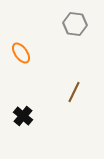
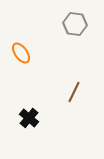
black cross: moved 6 px right, 2 px down
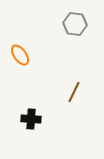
orange ellipse: moved 1 px left, 2 px down
black cross: moved 2 px right, 1 px down; rotated 36 degrees counterclockwise
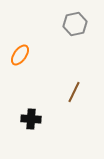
gray hexagon: rotated 20 degrees counterclockwise
orange ellipse: rotated 70 degrees clockwise
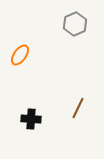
gray hexagon: rotated 10 degrees counterclockwise
brown line: moved 4 px right, 16 px down
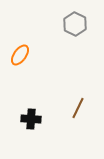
gray hexagon: rotated 10 degrees counterclockwise
